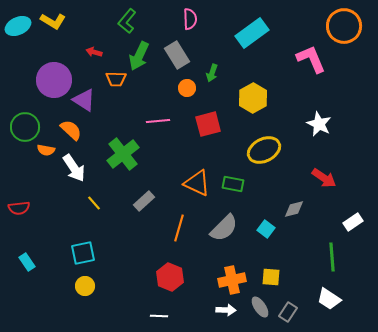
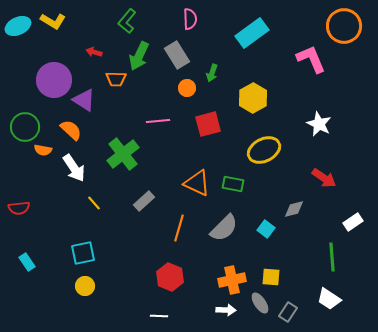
orange semicircle at (46, 150): moved 3 px left
gray ellipse at (260, 307): moved 4 px up
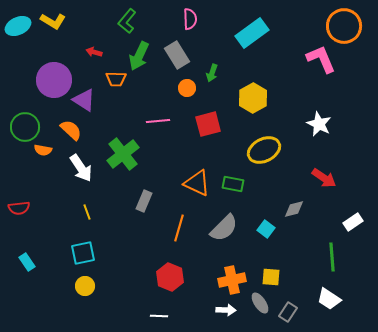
pink L-shape at (311, 59): moved 10 px right
white arrow at (74, 168): moved 7 px right
gray rectangle at (144, 201): rotated 25 degrees counterclockwise
yellow line at (94, 203): moved 7 px left, 9 px down; rotated 21 degrees clockwise
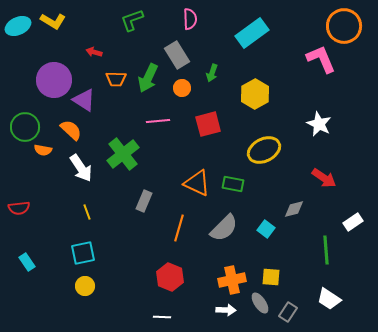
green L-shape at (127, 21): moved 5 px right, 1 px up; rotated 30 degrees clockwise
green arrow at (139, 56): moved 9 px right, 22 px down
orange circle at (187, 88): moved 5 px left
yellow hexagon at (253, 98): moved 2 px right, 4 px up
green line at (332, 257): moved 6 px left, 7 px up
white line at (159, 316): moved 3 px right, 1 px down
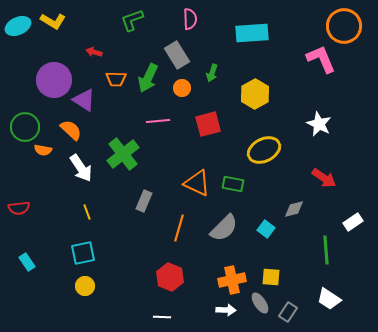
cyan rectangle at (252, 33): rotated 32 degrees clockwise
